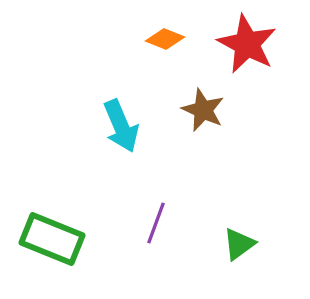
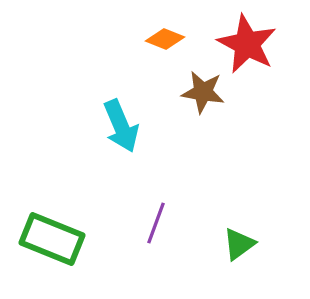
brown star: moved 18 px up; rotated 15 degrees counterclockwise
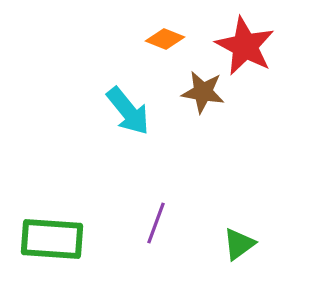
red star: moved 2 px left, 2 px down
cyan arrow: moved 7 px right, 15 px up; rotated 16 degrees counterclockwise
green rectangle: rotated 18 degrees counterclockwise
